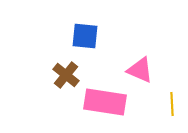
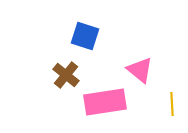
blue square: rotated 12 degrees clockwise
pink triangle: rotated 16 degrees clockwise
pink rectangle: rotated 18 degrees counterclockwise
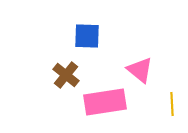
blue square: moved 2 px right; rotated 16 degrees counterclockwise
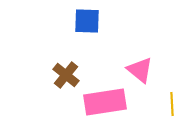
blue square: moved 15 px up
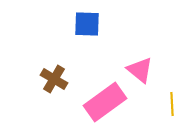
blue square: moved 3 px down
brown cross: moved 12 px left, 4 px down; rotated 8 degrees counterclockwise
pink rectangle: rotated 27 degrees counterclockwise
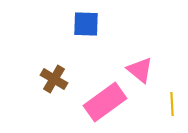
blue square: moved 1 px left
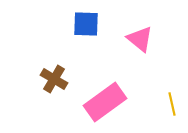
pink triangle: moved 31 px up
yellow line: rotated 10 degrees counterclockwise
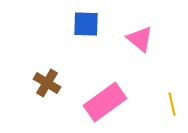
brown cross: moved 7 px left, 4 px down
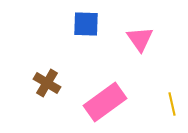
pink triangle: rotated 16 degrees clockwise
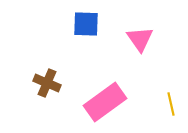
brown cross: rotated 8 degrees counterclockwise
yellow line: moved 1 px left
